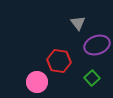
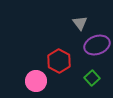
gray triangle: moved 2 px right
red hexagon: rotated 20 degrees clockwise
pink circle: moved 1 px left, 1 px up
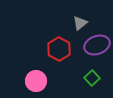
gray triangle: rotated 28 degrees clockwise
red hexagon: moved 12 px up
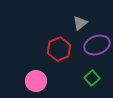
red hexagon: rotated 10 degrees clockwise
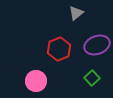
gray triangle: moved 4 px left, 10 px up
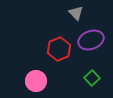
gray triangle: rotated 35 degrees counterclockwise
purple ellipse: moved 6 px left, 5 px up
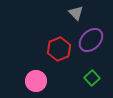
purple ellipse: rotated 25 degrees counterclockwise
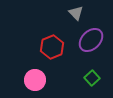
red hexagon: moved 7 px left, 2 px up
pink circle: moved 1 px left, 1 px up
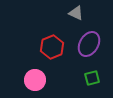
gray triangle: rotated 21 degrees counterclockwise
purple ellipse: moved 2 px left, 4 px down; rotated 15 degrees counterclockwise
green square: rotated 28 degrees clockwise
